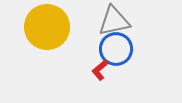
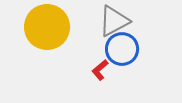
gray triangle: rotated 16 degrees counterclockwise
blue circle: moved 6 px right
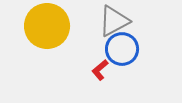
yellow circle: moved 1 px up
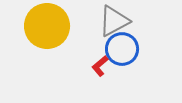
red L-shape: moved 4 px up
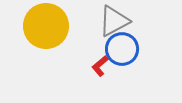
yellow circle: moved 1 px left
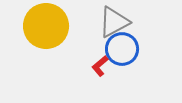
gray triangle: moved 1 px down
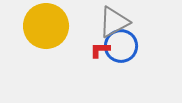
blue circle: moved 1 px left, 3 px up
red L-shape: moved 16 px up; rotated 40 degrees clockwise
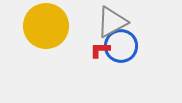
gray triangle: moved 2 px left
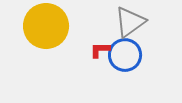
gray triangle: moved 18 px right; rotated 8 degrees counterclockwise
blue circle: moved 4 px right, 9 px down
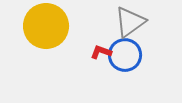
red L-shape: moved 1 px right, 2 px down; rotated 20 degrees clockwise
